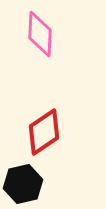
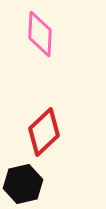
red diamond: rotated 9 degrees counterclockwise
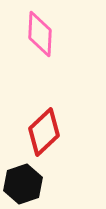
black hexagon: rotated 6 degrees counterclockwise
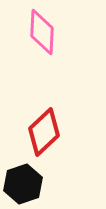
pink diamond: moved 2 px right, 2 px up
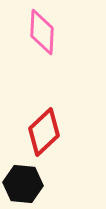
black hexagon: rotated 24 degrees clockwise
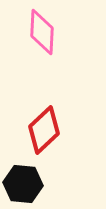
red diamond: moved 2 px up
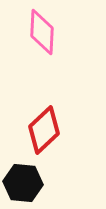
black hexagon: moved 1 px up
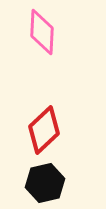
black hexagon: moved 22 px right; rotated 18 degrees counterclockwise
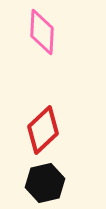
red diamond: moved 1 px left
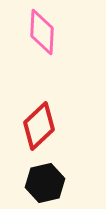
red diamond: moved 4 px left, 4 px up
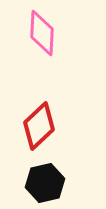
pink diamond: moved 1 px down
